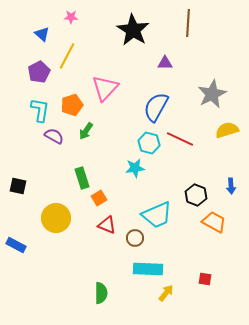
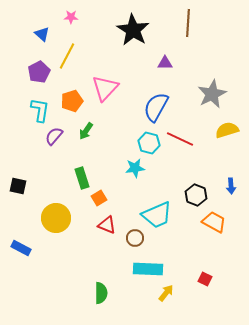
orange pentagon: moved 4 px up
purple semicircle: rotated 78 degrees counterclockwise
blue rectangle: moved 5 px right, 3 px down
red square: rotated 16 degrees clockwise
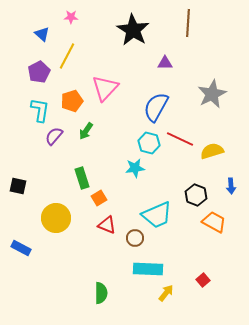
yellow semicircle: moved 15 px left, 21 px down
red square: moved 2 px left, 1 px down; rotated 24 degrees clockwise
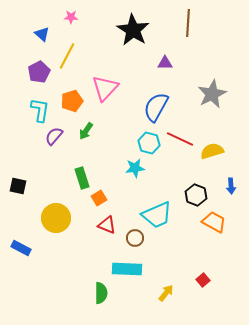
cyan rectangle: moved 21 px left
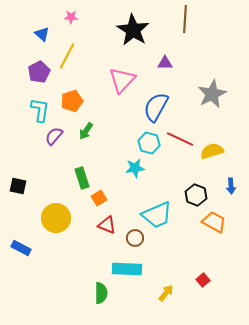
brown line: moved 3 px left, 4 px up
pink triangle: moved 17 px right, 8 px up
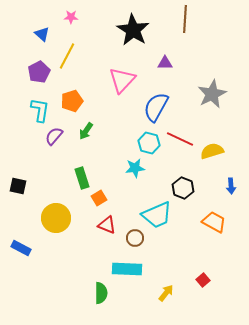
black hexagon: moved 13 px left, 7 px up
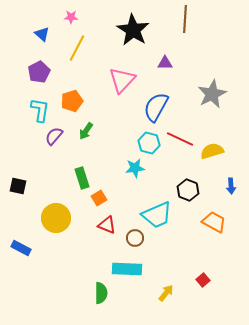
yellow line: moved 10 px right, 8 px up
black hexagon: moved 5 px right, 2 px down
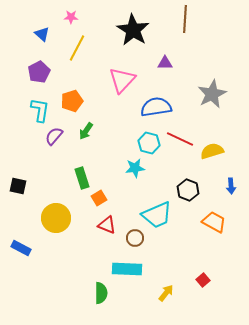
blue semicircle: rotated 52 degrees clockwise
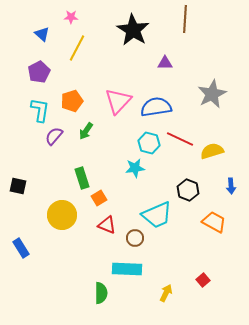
pink triangle: moved 4 px left, 21 px down
yellow circle: moved 6 px right, 3 px up
blue rectangle: rotated 30 degrees clockwise
yellow arrow: rotated 12 degrees counterclockwise
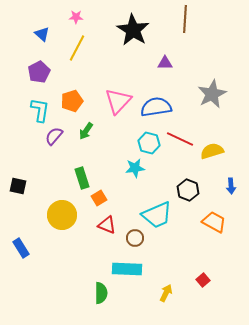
pink star: moved 5 px right
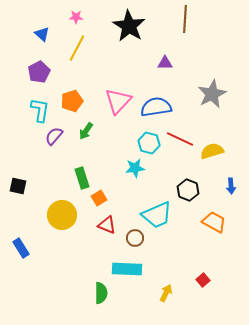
black star: moved 4 px left, 4 px up
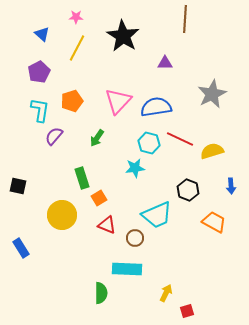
black star: moved 6 px left, 10 px down
green arrow: moved 11 px right, 7 px down
red square: moved 16 px left, 31 px down; rotated 24 degrees clockwise
